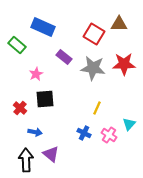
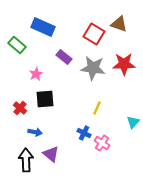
brown triangle: rotated 18 degrees clockwise
cyan triangle: moved 4 px right, 2 px up
pink cross: moved 7 px left, 8 px down
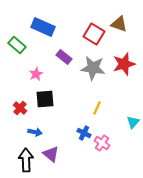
red star: rotated 15 degrees counterclockwise
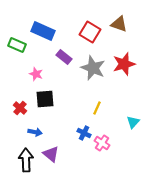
blue rectangle: moved 4 px down
red square: moved 4 px left, 2 px up
green rectangle: rotated 18 degrees counterclockwise
gray star: rotated 15 degrees clockwise
pink star: rotated 24 degrees counterclockwise
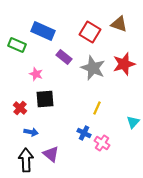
blue arrow: moved 4 px left
